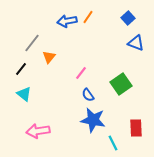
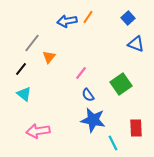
blue triangle: moved 1 px down
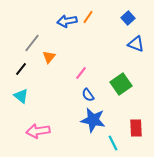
cyan triangle: moved 3 px left, 2 px down
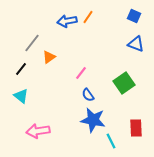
blue square: moved 6 px right, 2 px up; rotated 24 degrees counterclockwise
orange triangle: rotated 16 degrees clockwise
green square: moved 3 px right, 1 px up
cyan line: moved 2 px left, 2 px up
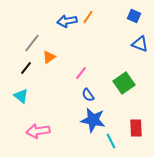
blue triangle: moved 4 px right
black line: moved 5 px right, 1 px up
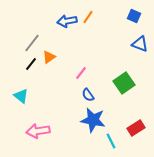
black line: moved 5 px right, 4 px up
red rectangle: rotated 60 degrees clockwise
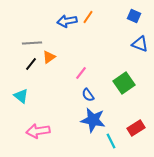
gray line: rotated 48 degrees clockwise
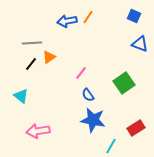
cyan line: moved 5 px down; rotated 56 degrees clockwise
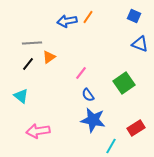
black line: moved 3 px left
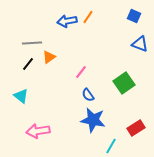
pink line: moved 1 px up
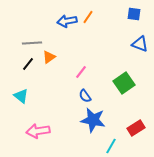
blue square: moved 2 px up; rotated 16 degrees counterclockwise
blue semicircle: moved 3 px left, 1 px down
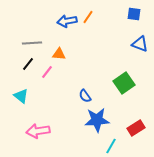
orange triangle: moved 10 px right, 3 px up; rotated 40 degrees clockwise
pink line: moved 34 px left
blue star: moved 4 px right; rotated 15 degrees counterclockwise
